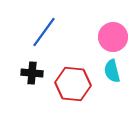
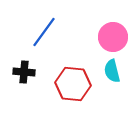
black cross: moved 8 px left, 1 px up
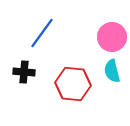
blue line: moved 2 px left, 1 px down
pink circle: moved 1 px left
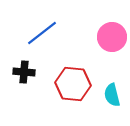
blue line: rotated 16 degrees clockwise
cyan semicircle: moved 24 px down
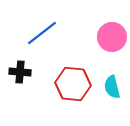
black cross: moved 4 px left
cyan semicircle: moved 8 px up
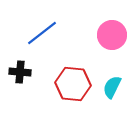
pink circle: moved 2 px up
cyan semicircle: rotated 40 degrees clockwise
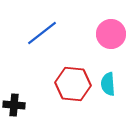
pink circle: moved 1 px left, 1 px up
black cross: moved 6 px left, 33 px down
cyan semicircle: moved 4 px left, 3 px up; rotated 30 degrees counterclockwise
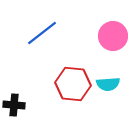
pink circle: moved 2 px right, 2 px down
cyan semicircle: rotated 90 degrees counterclockwise
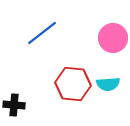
pink circle: moved 2 px down
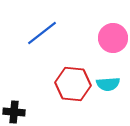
black cross: moved 7 px down
